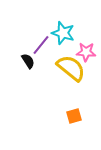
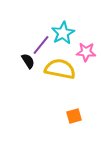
cyan star: rotated 25 degrees clockwise
yellow semicircle: moved 11 px left, 1 px down; rotated 28 degrees counterclockwise
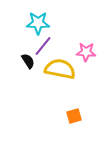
cyan star: moved 25 px left, 10 px up; rotated 30 degrees clockwise
purple line: moved 2 px right, 1 px down
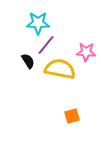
purple line: moved 3 px right, 1 px up
orange square: moved 2 px left
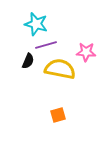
cyan star: moved 2 px left, 1 px down; rotated 15 degrees clockwise
purple line: rotated 35 degrees clockwise
black semicircle: rotated 56 degrees clockwise
orange square: moved 14 px left, 1 px up
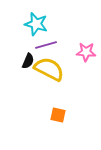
yellow semicircle: moved 11 px left; rotated 16 degrees clockwise
orange square: rotated 28 degrees clockwise
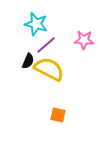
purple line: rotated 25 degrees counterclockwise
pink star: moved 2 px left, 12 px up
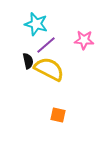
black semicircle: rotated 35 degrees counterclockwise
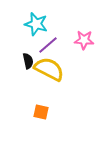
purple line: moved 2 px right
orange square: moved 17 px left, 3 px up
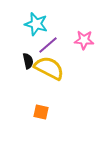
yellow semicircle: moved 1 px up
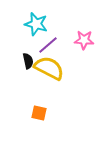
orange square: moved 2 px left, 1 px down
